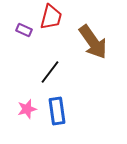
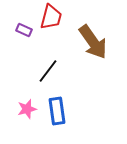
black line: moved 2 px left, 1 px up
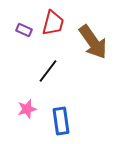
red trapezoid: moved 2 px right, 6 px down
blue rectangle: moved 4 px right, 10 px down
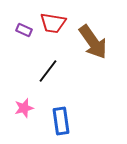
red trapezoid: rotated 84 degrees clockwise
pink star: moved 3 px left, 1 px up
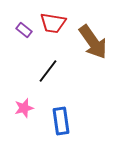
purple rectangle: rotated 14 degrees clockwise
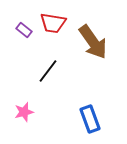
pink star: moved 4 px down
blue rectangle: moved 29 px right, 2 px up; rotated 12 degrees counterclockwise
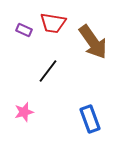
purple rectangle: rotated 14 degrees counterclockwise
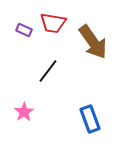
pink star: rotated 18 degrees counterclockwise
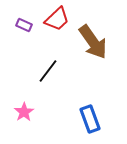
red trapezoid: moved 4 px right, 4 px up; rotated 52 degrees counterclockwise
purple rectangle: moved 5 px up
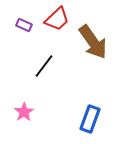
black line: moved 4 px left, 5 px up
blue rectangle: rotated 40 degrees clockwise
